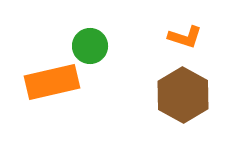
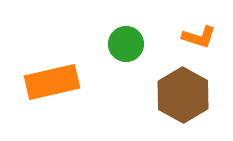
orange L-shape: moved 14 px right
green circle: moved 36 px right, 2 px up
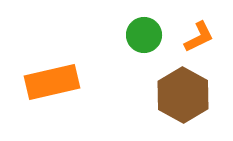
orange L-shape: rotated 44 degrees counterclockwise
green circle: moved 18 px right, 9 px up
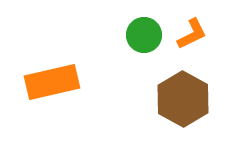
orange L-shape: moved 7 px left, 3 px up
brown hexagon: moved 4 px down
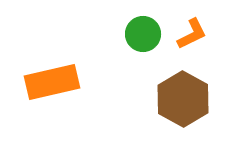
green circle: moved 1 px left, 1 px up
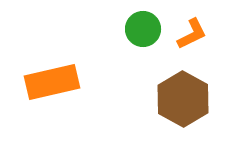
green circle: moved 5 px up
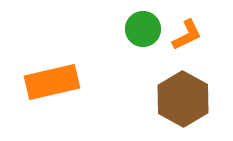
orange L-shape: moved 5 px left, 1 px down
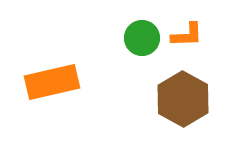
green circle: moved 1 px left, 9 px down
orange L-shape: rotated 24 degrees clockwise
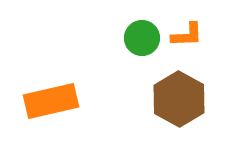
orange rectangle: moved 1 px left, 19 px down
brown hexagon: moved 4 px left
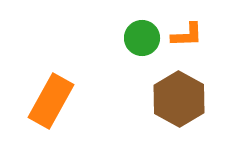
orange rectangle: rotated 48 degrees counterclockwise
